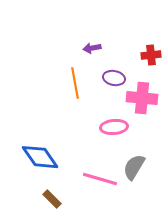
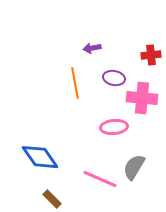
pink line: rotated 8 degrees clockwise
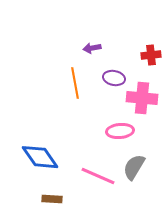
pink ellipse: moved 6 px right, 4 px down
pink line: moved 2 px left, 3 px up
brown rectangle: rotated 42 degrees counterclockwise
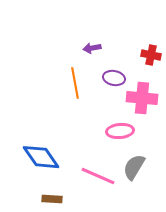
red cross: rotated 18 degrees clockwise
blue diamond: moved 1 px right
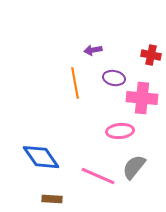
purple arrow: moved 1 px right, 2 px down
gray semicircle: rotated 8 degrees clockwise
